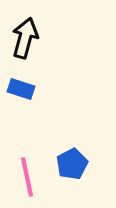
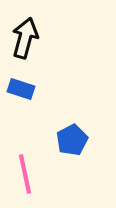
blue pentagon: moved 24 px up
pink line: moved 2 px left, 3 px up
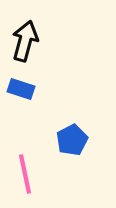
black arrow: moved 3 px down
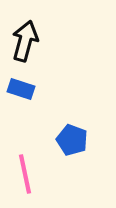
blue pentagon: rotated 24 degrees counterclockwise
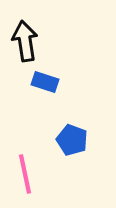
black arrow: rotated 24 degrees counterclockwise
blue rectangle: moved 24 px right, 7 px up
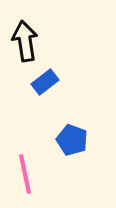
blue rectangle: rotated 56 degrees counterclockwise
